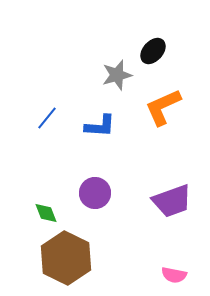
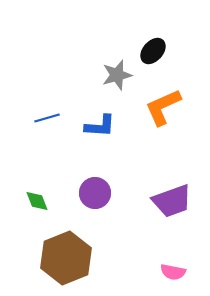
blue line: rotated 35 degrees clockwise
green diamond: moved 9 px left, 12 px up
brown hexagon: rotated 12 degrees clockwise
pink semicircle: moved 1 px left, 3 px up
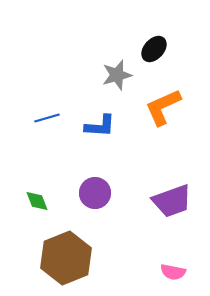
black ellipse: moved 1 px right, 2 px up
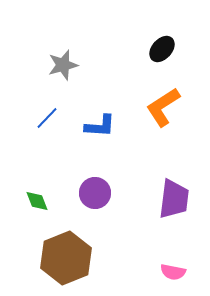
black ellipse: moved 8 px right
gray star: moved 54 px left, 10 px up
orange L-shape: rotated 9 degrees counterclockwise
blue line: rotated 30 degrees counterclockwise
purple trapezoid: moved 2 px right, 2 px up; rotated 63 degrees counterclockwise
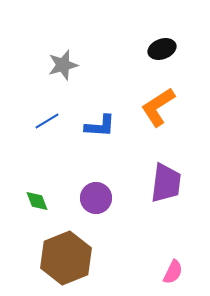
black ellipse: rotated 28 degrees clockwise
orange L-shape: moved 5 px left
blue line: moved 3 px down; rotated 15 degrees clockwise
purple circle: moved 1 px right, 5 px down
purple trapezoid: moved 8 px left, 16 px up
pink semicircle: rotated 75 degrees counterclockwise
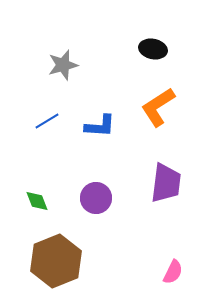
black ellipse: moved 9 px left; rotated 32 degrees clockwise
brown hexagon: moved 10 px left, 3 px down
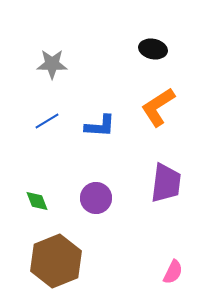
gray star: moved 11 px left, 1 px up; rotated 16 degrees clockwise
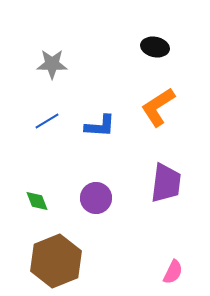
black ellipse: moved 2 px right, 2 px up
